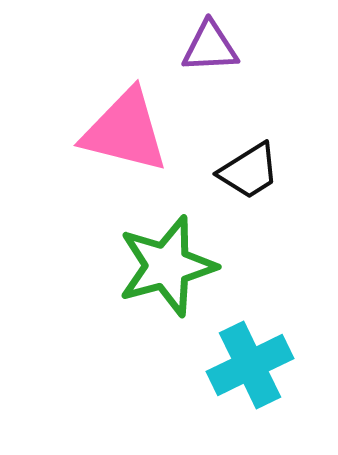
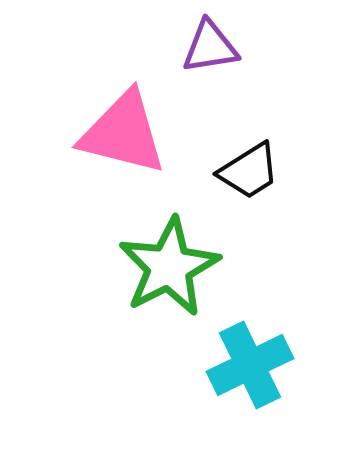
purple triangle: rotated 6 degrees counterclockwise
pink triangle: moved 2 px left, 2 px down
green star: moved 2 px right, 1 px down; rotated 12 degrees counterclockwise
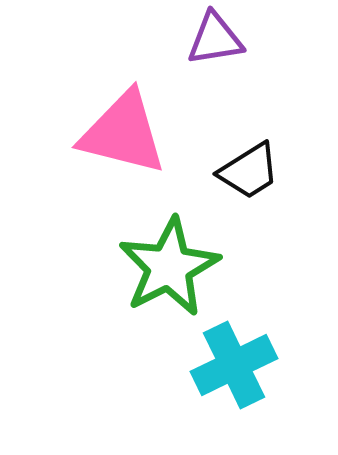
purple triangle: moved 5 px right, 8 px up
cyan cross: moved 16 px left
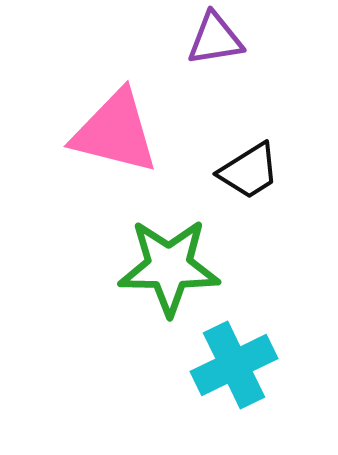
pink triangle: moved 8 px left, 1 px up
green star: rotated 28 degrees clockwise
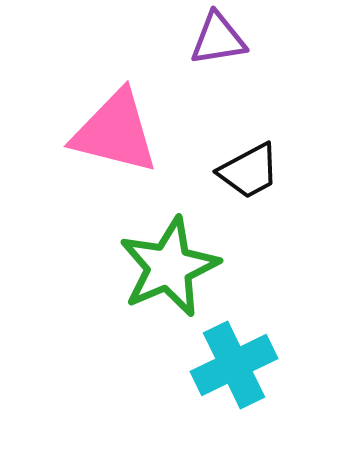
purple triangle: moved 3 px right
black trapezoid: rotated 4 degrees clockwise
green star: rotated 24 degrees counterclockwise
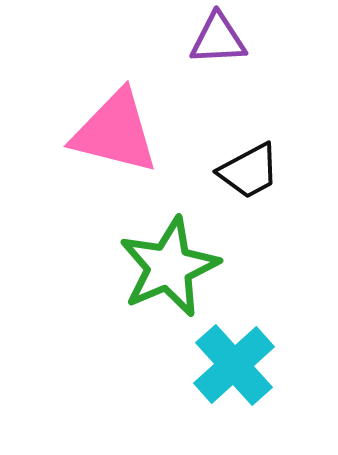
purple triangle: rotated 6 degrees clockwise
cyan cross: rotated 16 degrees counterclockwise
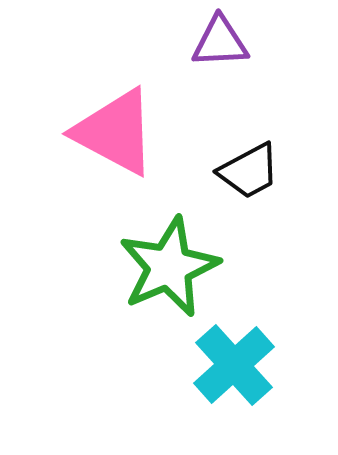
purple triangle: moved 2 px right, 3 px down
pink triangle: rotated 14 degrees clockwise
